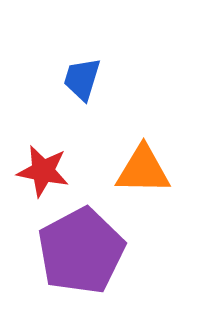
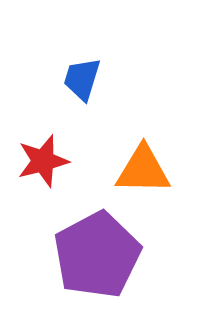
red star: moved 10 px up; rotated 26 degrees counterclockwise
purple pentagon: moved 16 px right, 4 px down
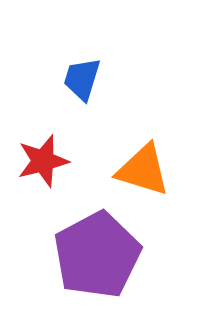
orange triangle: rotated 16 degrees clockwise
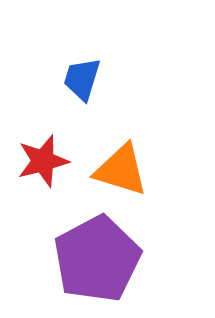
orange triangle: moved 22 px left
purple pentagon: moved 4 px down
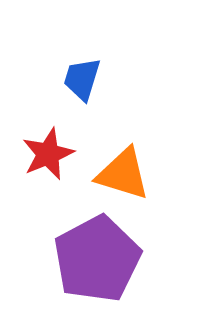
red star: moved 5 px right, 7 px up; rotated 8 degrees counterclockwise
orange triangle: moved 2 px right, 4 px down
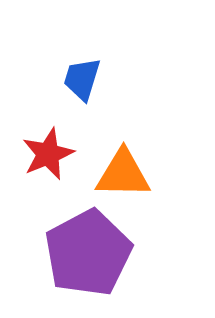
orange triangle: rotated 16 degrees counterclockwise
purple pentagon: moved 9 px left, 6 px up
